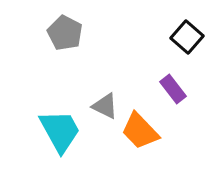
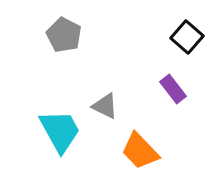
gray pentagon: moved 1 px left, 2 px down
orange trapezoid: moved 20 px down
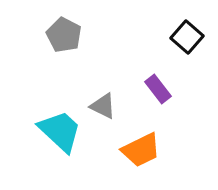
purple rectangle: moved 15 px left
gray triangle: moved 2 px left
cyan trapezoid: rotated 18 degrees counterclockwise
orange trapezoid: moved 1 px right, 1 px up; rotated 72 degrees counterclockwise
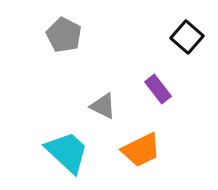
cyan trapezoid: moved 7 px right, 21 px down
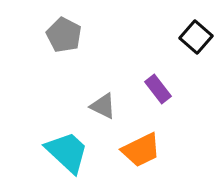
black square: moved 9 px right
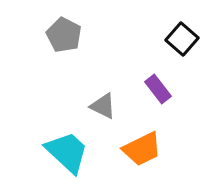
black square: moved 14 px left, 2 px down
orange trapezoid: moved 1 px right, 1 px up
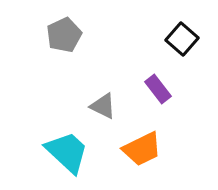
gray pentagon: rotated 20 degrees clockwise
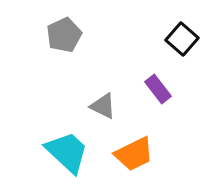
orange trapezoid: moved 8 px left, 5 px down
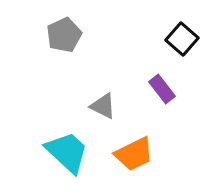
purple rectangle: moved 4 px right
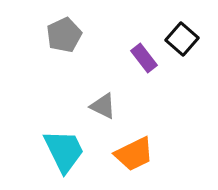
purple rectangle: moved 18 px left, 31 px up
cyan trapezoid: moved 3 px left, 1 px up; rotated 21 degrees clockwise
